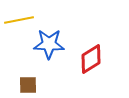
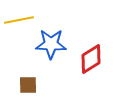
blue star: moved 2 px right
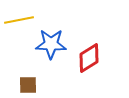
red diamond: moved 2 px left, 1 px up
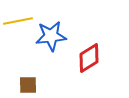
yellow line: moved 1 px left, 1 px down
blue star: moved 8 px up; rotated 8 degrees counterclockwise
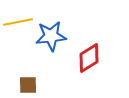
yellow line: moved 1 px down
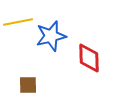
blue star: rotated 8 degrees counterclockwise
red diamond: rotated 60 degrees counterclockwise
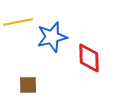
blue star: moved 1 px right, 1 px down
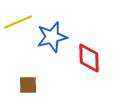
yellow line: rotated 12 degrees counterclockwise
